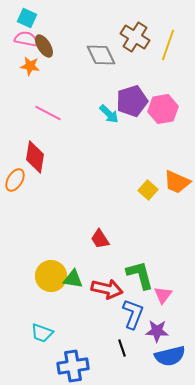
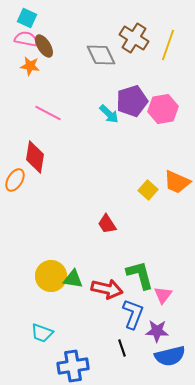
brown cross: moved 1 px left, 1 px down
red trapezoid: moved 7 px right, 15 px up
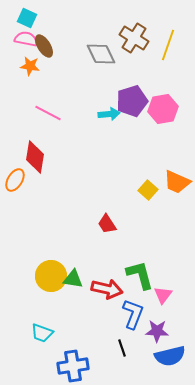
gray diamond: moved 1 px up
cyan arrow: rotated 50 degrees counterclockwise
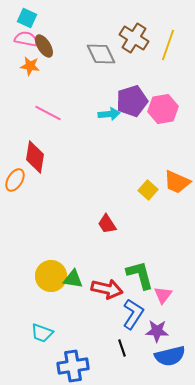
blue L-shape: rotated 12 degrees clockwise
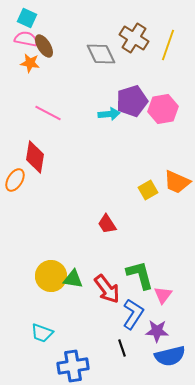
orange star: moved 3 px up
yellow square: rotated 18 degrees clockwise
red arrow: rotated 40 degrees clockwise
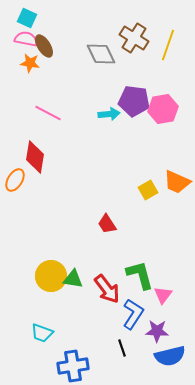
purple pentagon: moved 2 px right; rotated 24 degrees clockwise
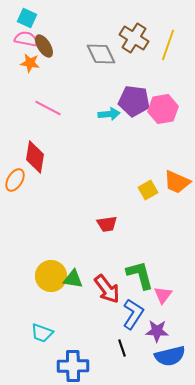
pink line: moved 5 px up
red trapezoid: rotated 65 degrees counterclockwise
blue cross: rotated 8 degrees clockwise
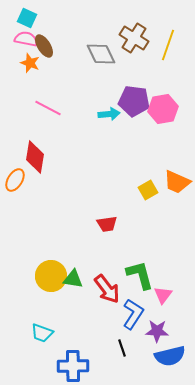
orange star: rotated 12 degrees clockwise
